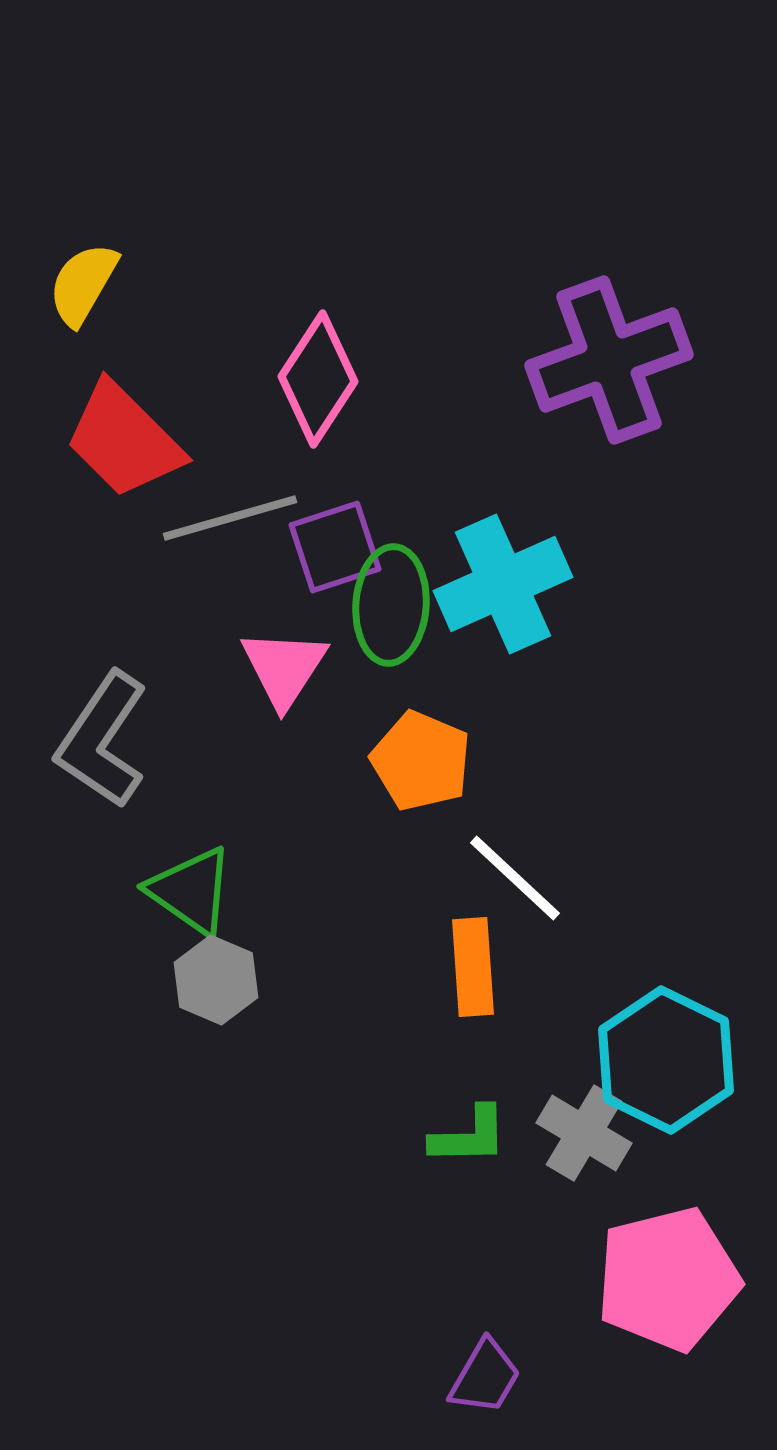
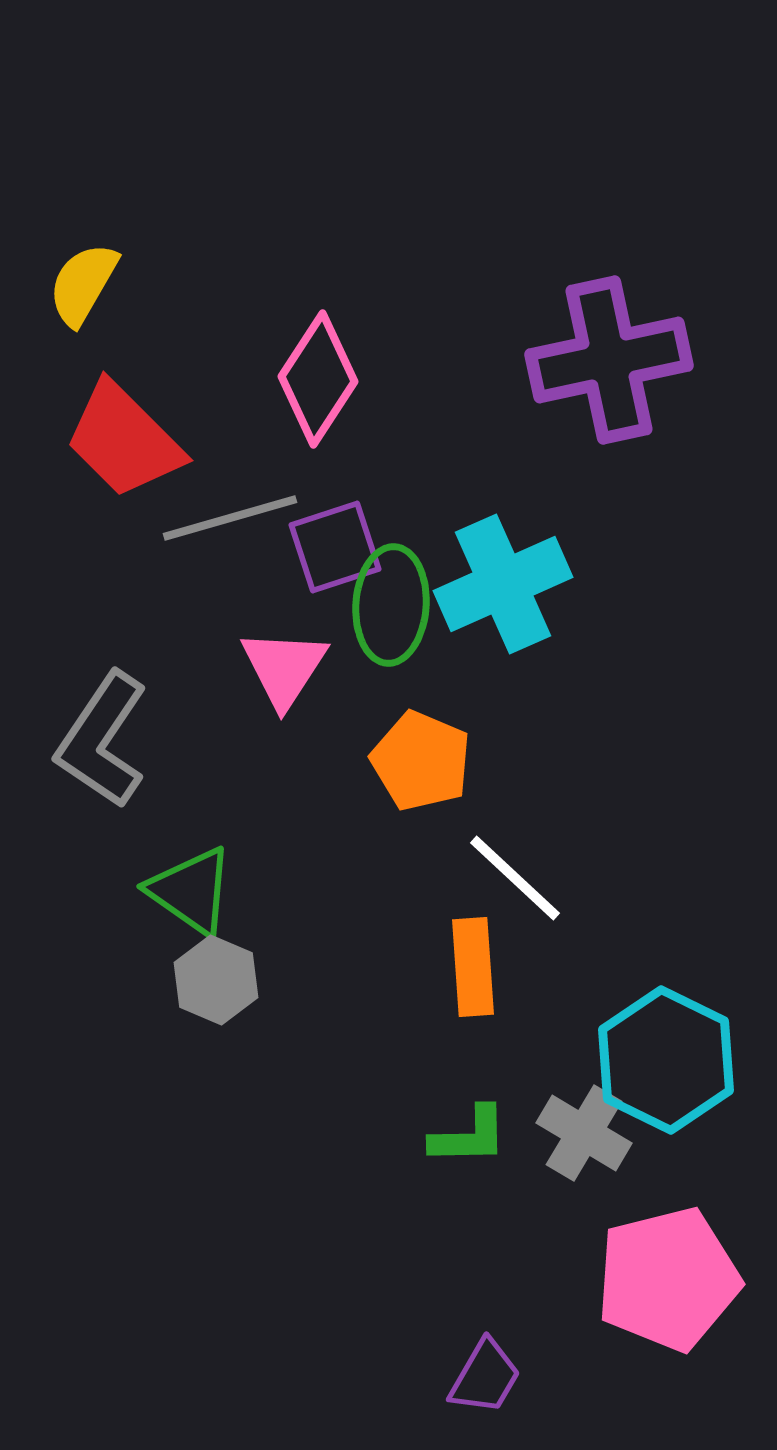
purple cross: rotated 8 degrees clockwise
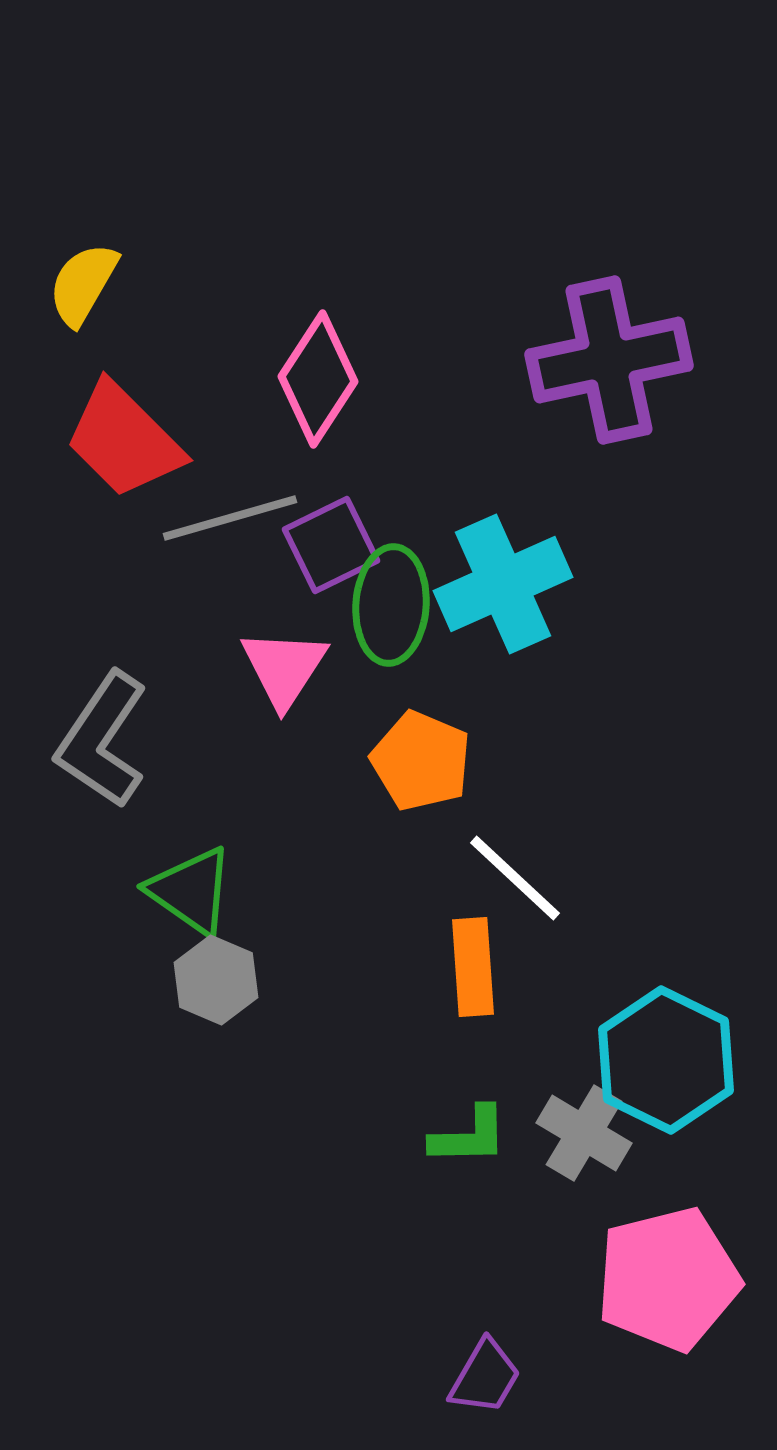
purple square: moved 4 px left, 2 px up; rotated 8 degrees counterclockwise
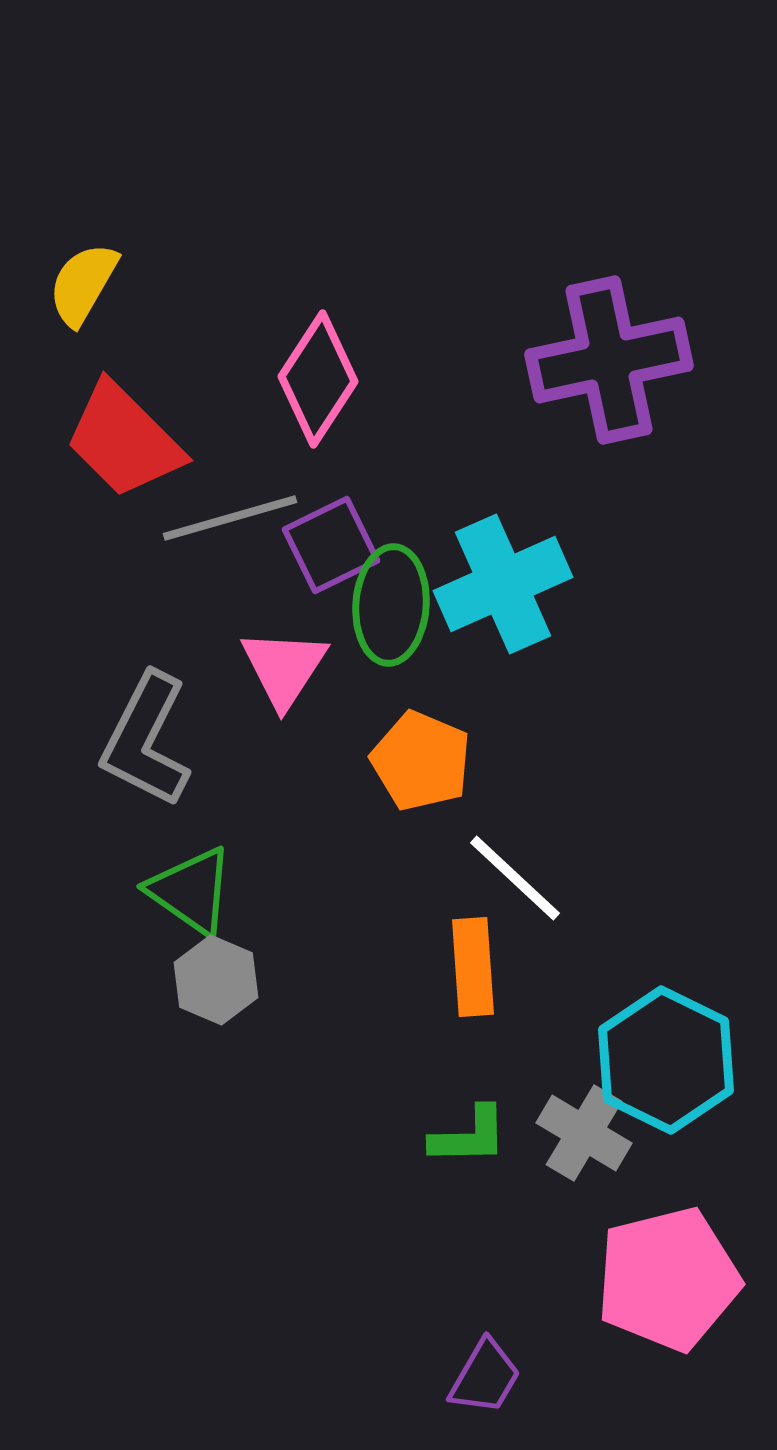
gray L-shape: moved 44 px right; rotated 7 degrees counterclockwise
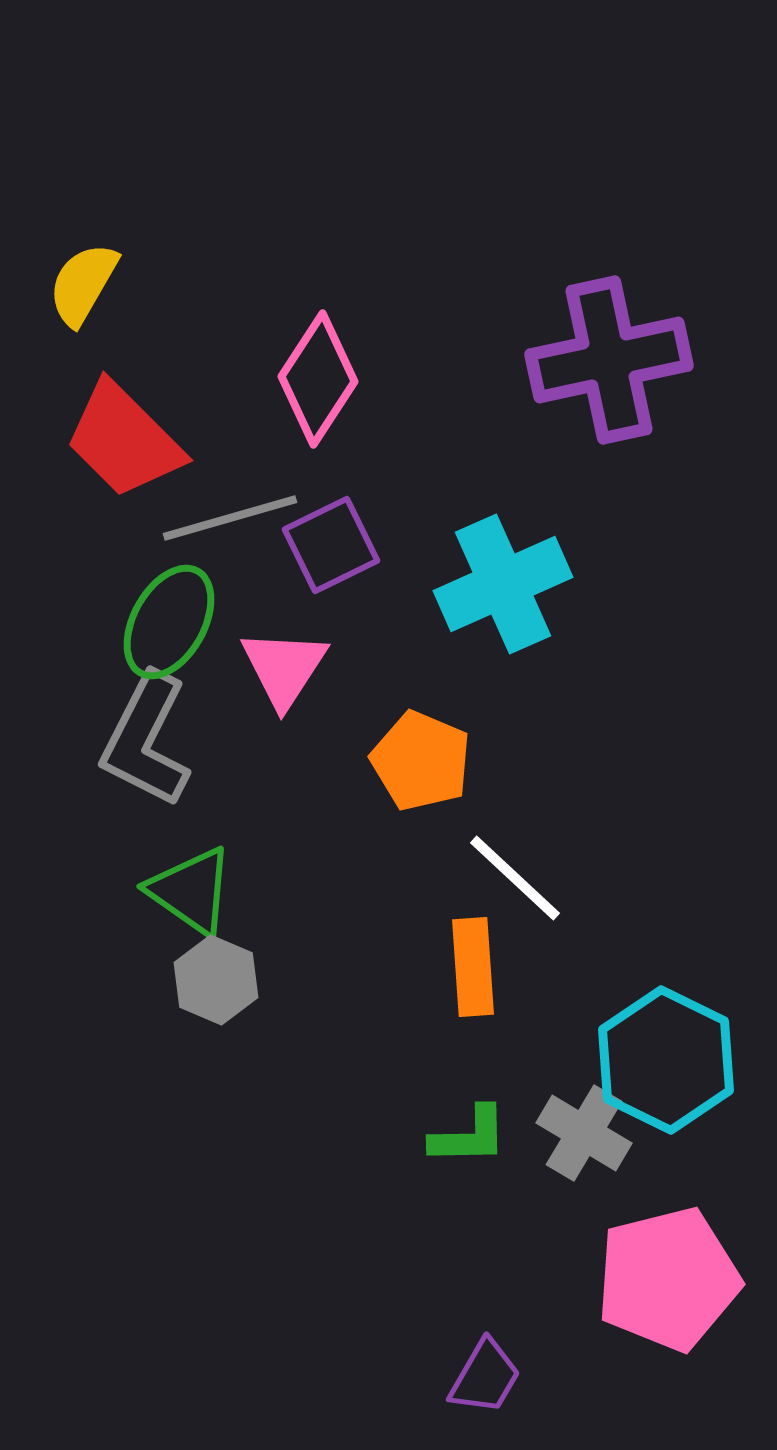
green ellipse: moved 222 px left, 17 px down; rotated 25 degrees clockwise
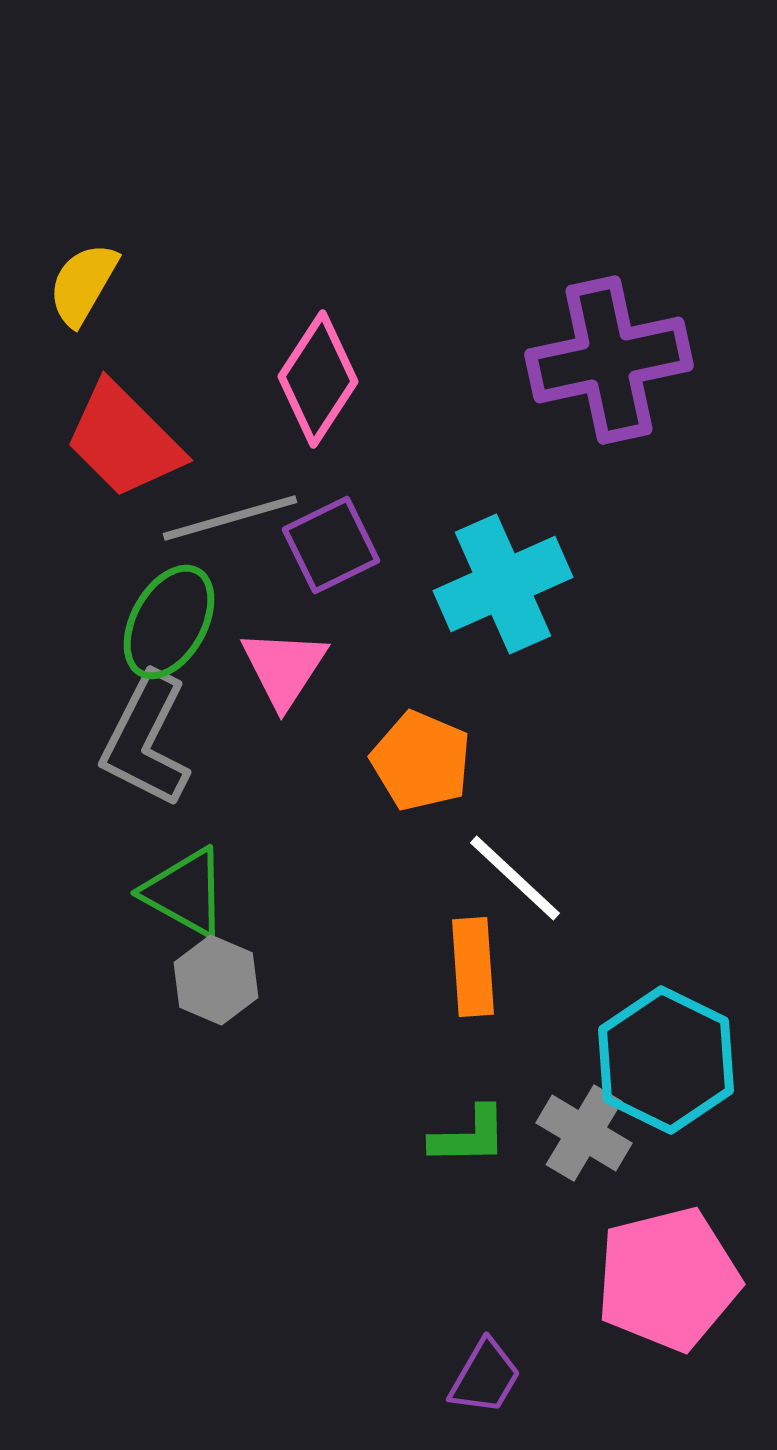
green triangle: moved 6 px left, 1 px down; rotated 6 degrees counterclockwise
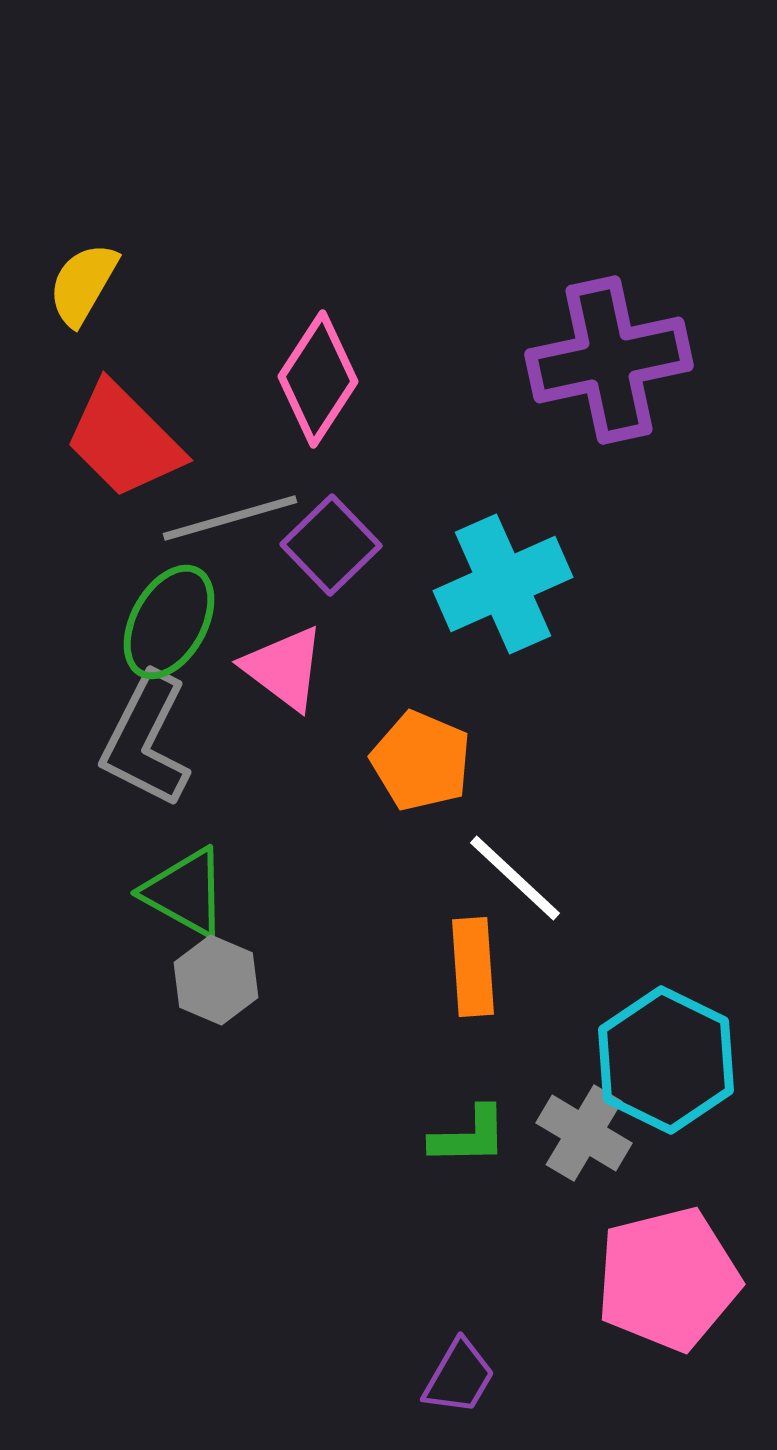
purple square: rotated 18 degrees counterclockwise
pink triangle: rotated 26 degrees counterclockwise
purple trapezoid: moved 26 px left
